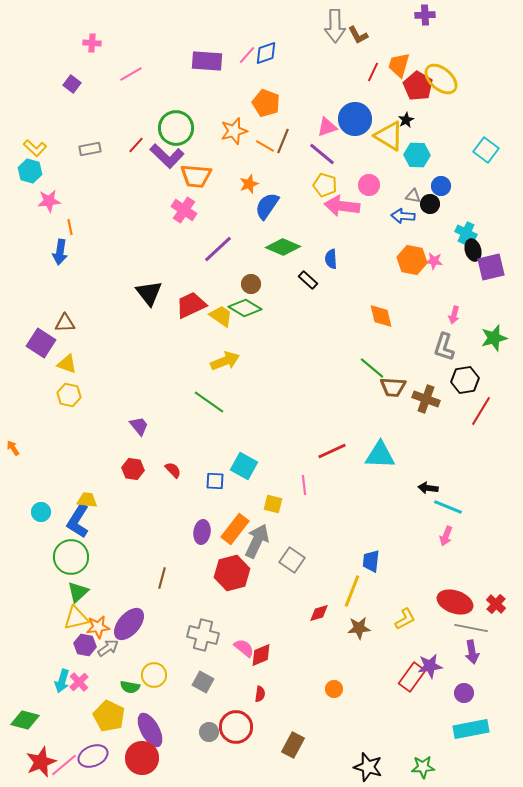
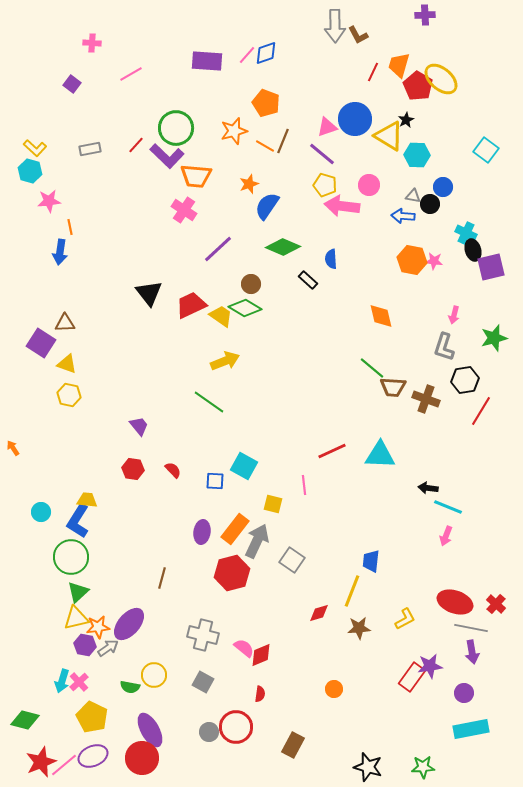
blue circle at (441, 186): moved 2 px right, 1 px down
yellow pentagon at (109, 716): moved 17 px left, 1 px down
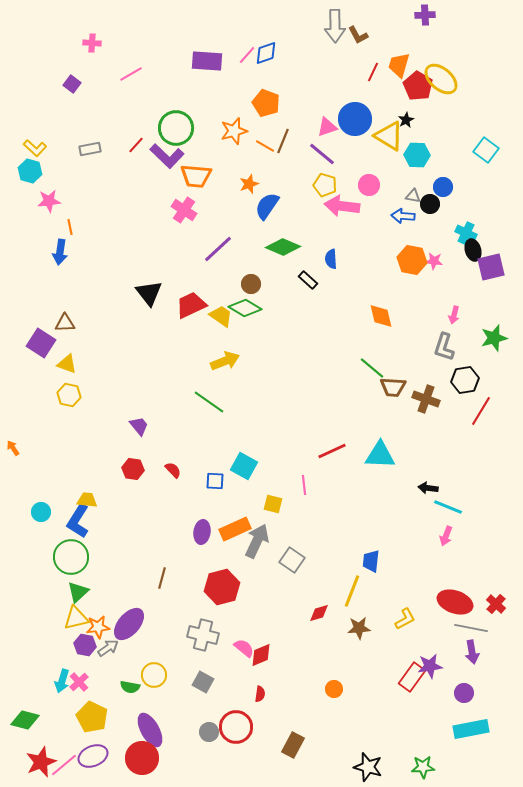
orange rectangle at (235, 529): rotated 28 degrees clockwise
red hexagon at (232, 573): moved 10 px left, 14 px down
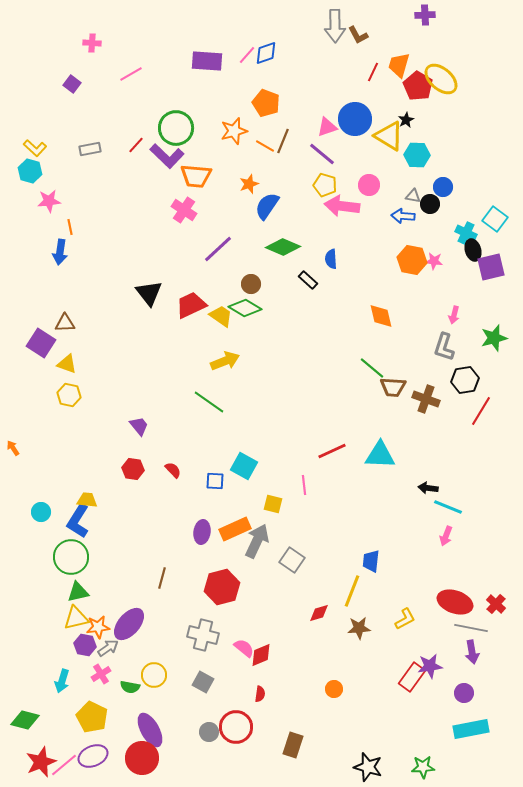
cyan square at (486, 150): moved 9 px right, 69 px down
green triangle at (78, 592): rotated 30 degrees clockwise
pink cross at (79, 682): moved 22 px right, 8 px up; rotated 12 degrees clockwise
brown rectangle at (293, 745): rotated 10 degrees counterclockwise
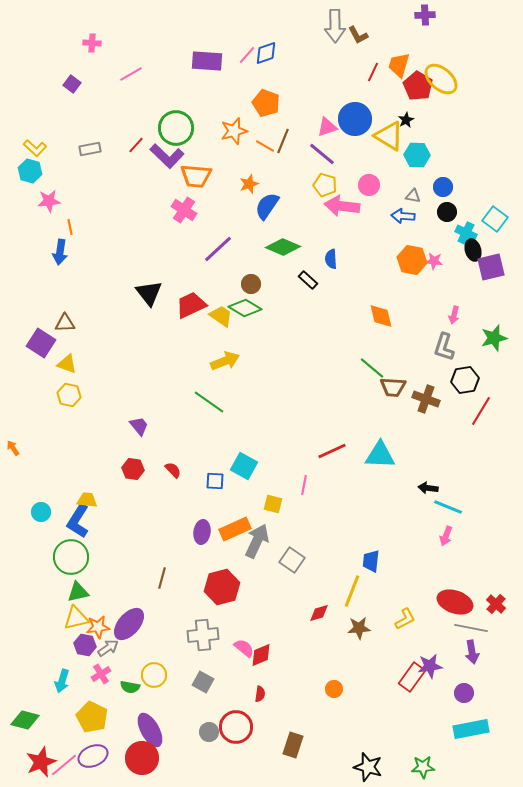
black circle at (430, 204): moved 17 px right, 8 px down
pink line at (304, 485): rotated 18 degrees clockwise
gray cross at (203, 635): rotated 20 degrees counterclockwise
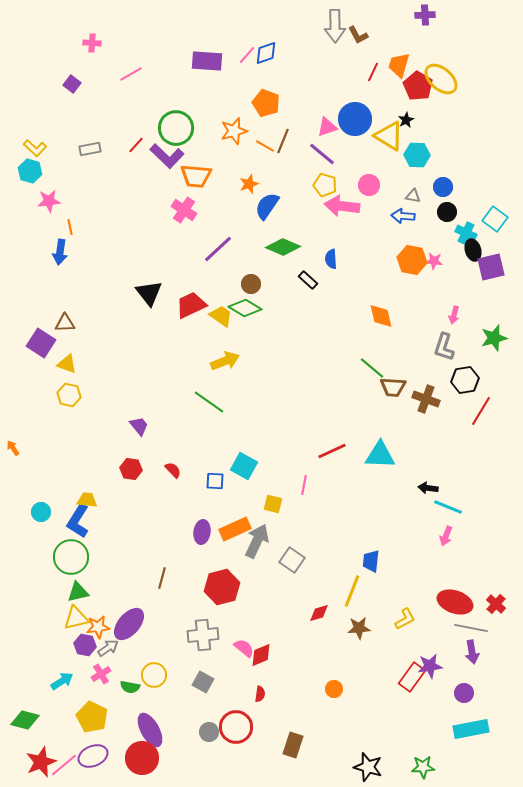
red hexagon at (133, 469): moved 2 px left
cyan arrow at (62, 681): rotated 140 degrees counterclockwise
